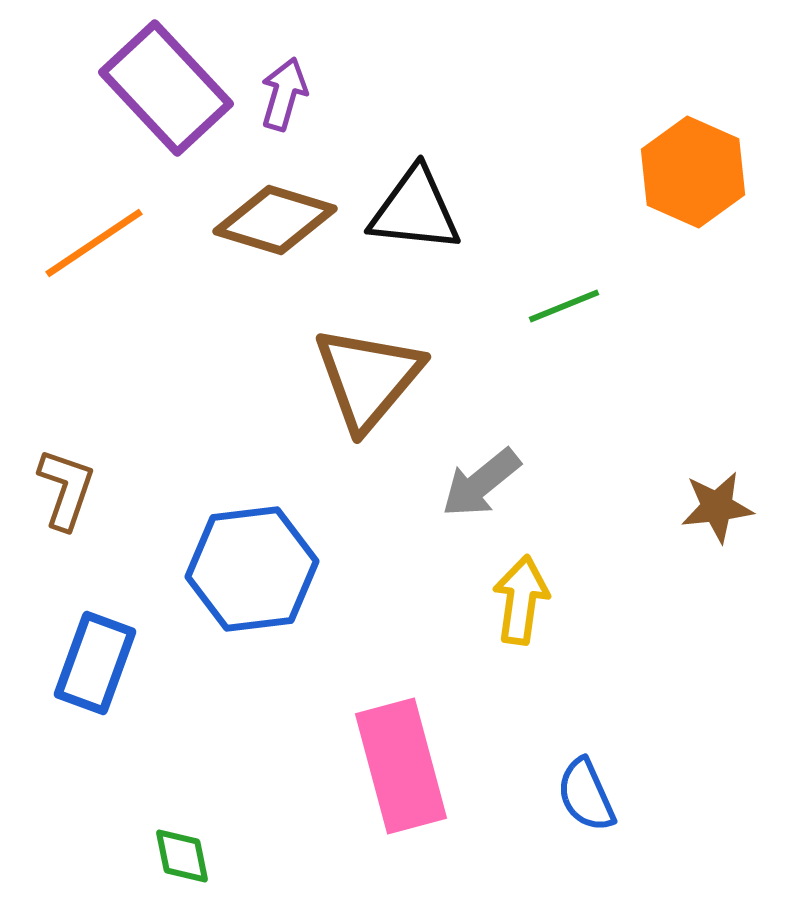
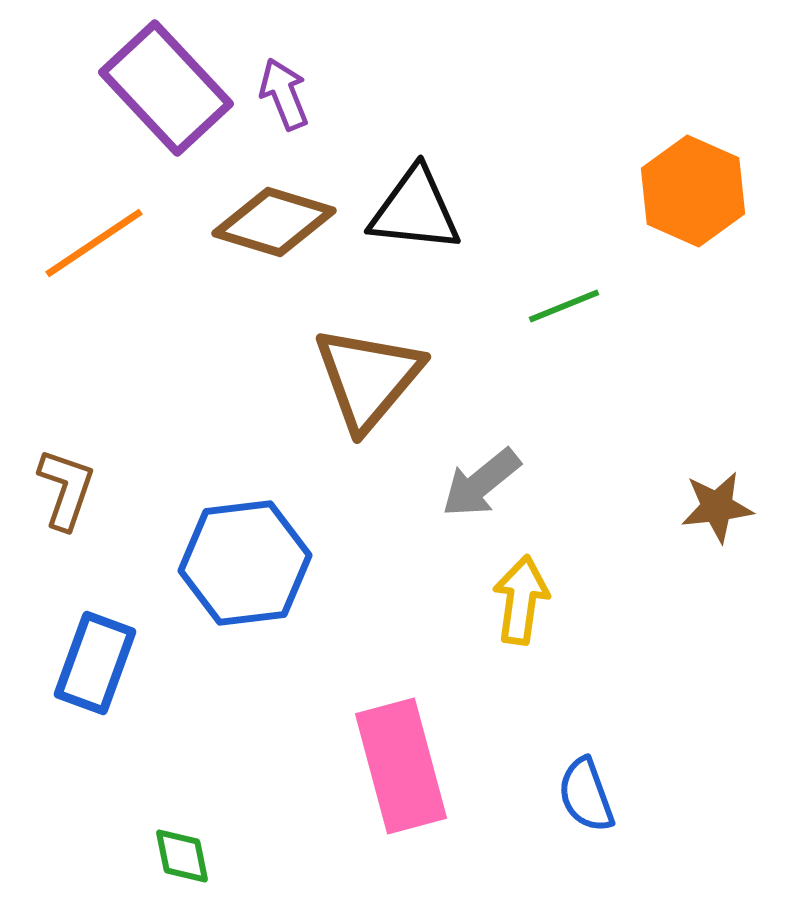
purple arrow: rotated 38 degrees counterclockwise
orange hexagon: moved 19 px down
brown diamond: moved 1 px left, 2 px down
blue hexagon: moved 7 px left, 6 px up
blue semicircle: rotated 4 degrees clockwise
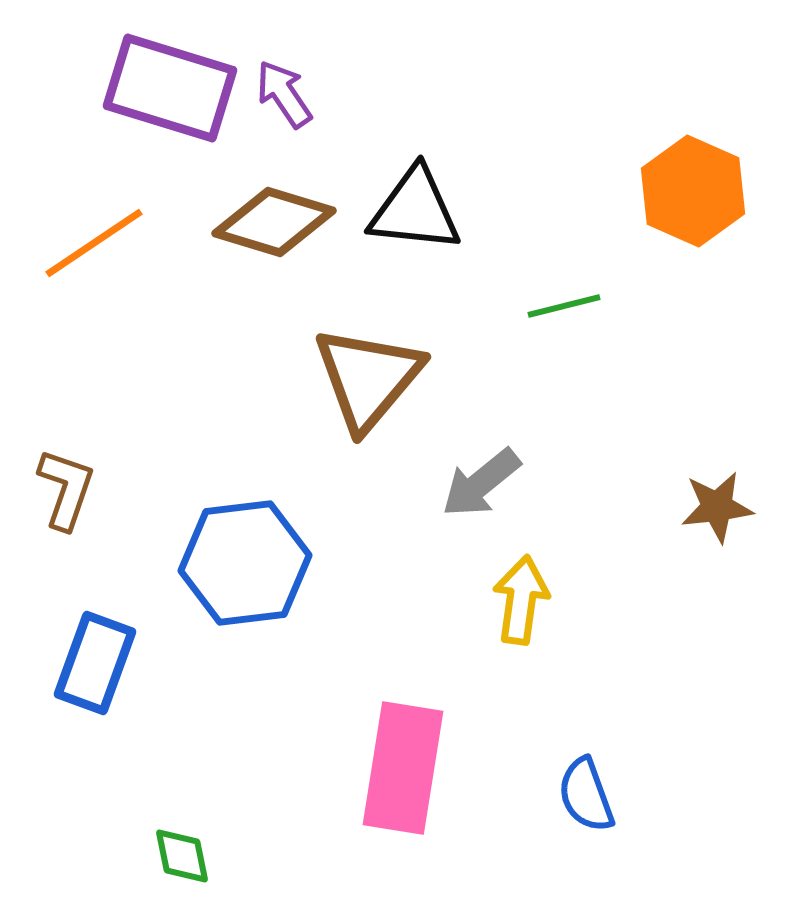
purple rectangle: moved 4 px right; rotated 30 degrees counterclockwise
purple arrow: rotated 12 degrees counterclockwise
green line: rotated 8 degrees clockwise
pink rectangle: moved 2 px right, 2 px down; rotated 24 degrees clockwise
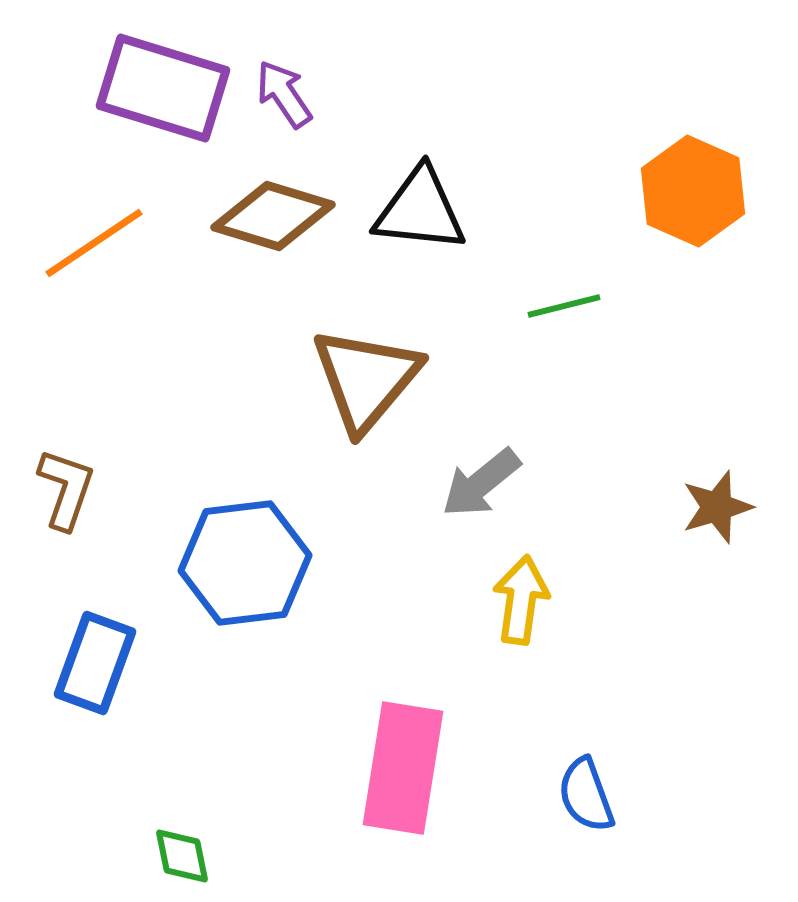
purple rectangle: moved 7 px left
black triangle: moved 5 px right
brown diamond: moved 1 px left, 6 px up
brown triangle: moved 2 px left, 1 px down
brown star: rotated 10 degrees counterclockwise
